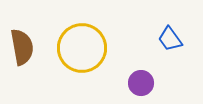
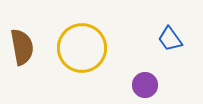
purple circle: moved 4 px right, 2 px down
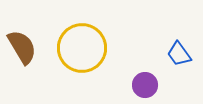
blue trapezoid: moved 9 px right, 15 px down
brown semicircle: rotated 21 degrees counterclockwise
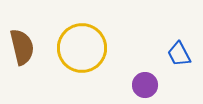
brown semicircle: rotated 18 degrees clockwise
blue trapezoid: rotated 8 degrees clockwise
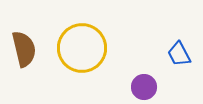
brown semicircle: moved 2 px right, 2 px down
purple circle: moved 1 px left, 2 px down
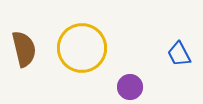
purple circle: moved 14 px left
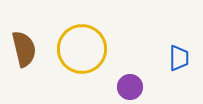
yellow circle: moved 1 px down
blue trapezoid: moved 4 px down; rotated 152 degrees counterclockwise
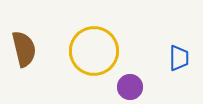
yellow circle: moved 12 px right, 2 px down
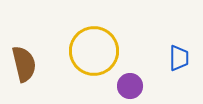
brown semicircle: moved 15 px down
purple circle: moved 1 px up
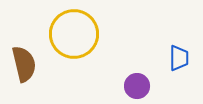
yellow circle: moved 20 px left, 17 px up
purple circle: moved 7 px right
